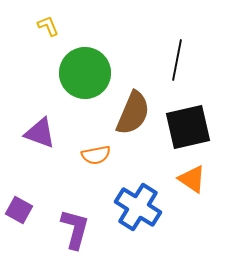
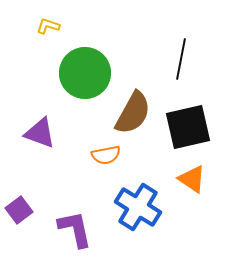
yellow L-shape: rotated 50 degrees counterclockwise
black line: moved 4 px right, 1 px up
brown semicircle: rotated 6 degrees clockwise
orange semicircle: moved 10 px right
purple square: rotated 24 degrees clockwise
purple L-shape: rotated 27 degrees counterclockwise
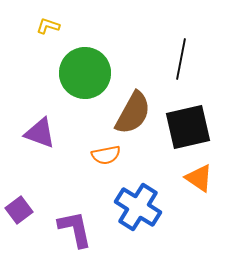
orange triangle: moved 7 px right, 1 px up
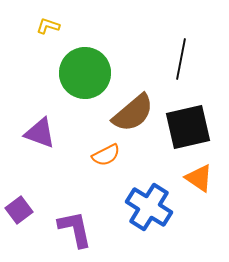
brown semicircle: rotated 21 degrees clockwise
orange semicircle: rotated 16 degrees counterclockwise
blue cross: moved 11 px right
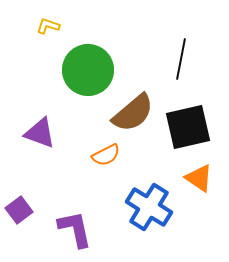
green circle: moved 3 px right, 3 px up
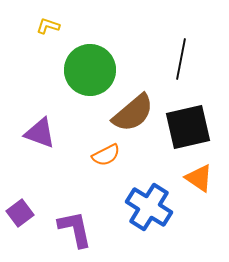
green circle: moved 2 px right
purple square: moved 1 px right, 3 px down
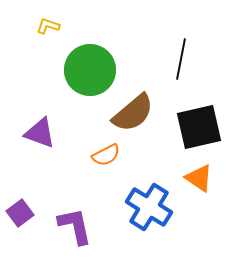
black square: moved 11 px right
purple L-shape: moved 3 px up
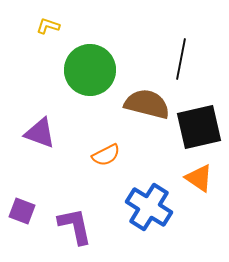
brown semicircle: moved 14 px right, 9 px up; rotated 126 degrees counterclockwise
purple square: moved 2 px right, 2 px up; rotated 32 degrees counterclockwise
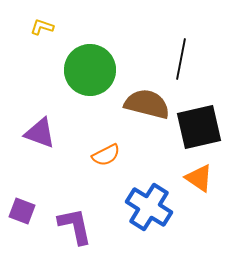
yellow L-shape: moved 6 px left, 1 px down
